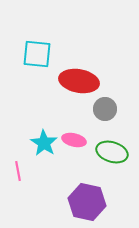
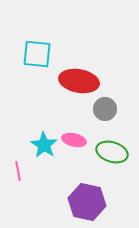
cyan star: moved 2 px down
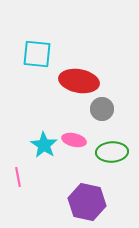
gray circle: moved 3 px left
green ellipse: rotated 20 degrees counterclockwise
pink line: moved 6 px down
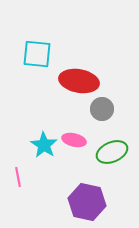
green ellipse: rotated 20 degrees counterclockwise
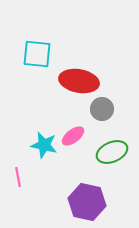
pink ellipse: moved 1 px left, 4 px up; rotated 50 degrees counterclockwise
cyan star: rotated 20 degrees counterclockwise
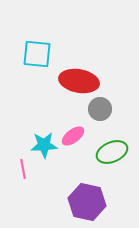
gray circle: moved 2 px left
cyan star: rotated 16 degrees counterclockwise
pink line: moved 5 px right, 8 px up
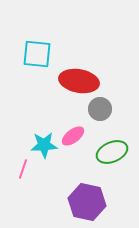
pink line: rotated 30 degrees clockwise
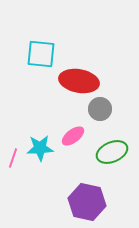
cyan square: moved 4 px right
cyan star: moved 4 px left, 3 px down
pink line: moved 10 px left, 11 px up
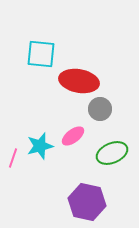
cyan star: moved 2 px up; rotated 12 degrees counterclockwise
green ellipse: moved 1 px down
